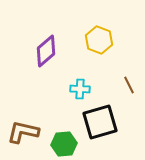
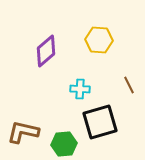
yellow hexagon: rotated 16 degrees counterclockwise
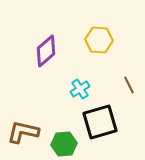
cyan cross: rotated 36 degrees counterclockwise
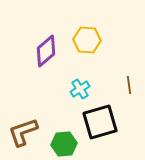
yellow hexagon: moved 12 px left
brown line: rotated 18 degrees clockwise
brown L-shape: rotated 32 degrees counterclockwise
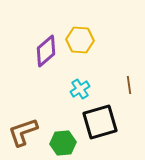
yellow hexagon: moved 7 px left
green hexagon: moved 1 px left, 1 px up
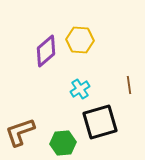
brown L-shape: moved 3 px left
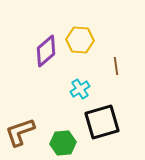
brown line: moved 13 px left, 19 px up
black square: moved 2 px right
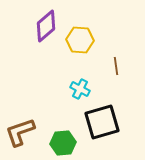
purple diamond: moved 25 px up
cyan cross: rotated 30 degrees counterclockwise
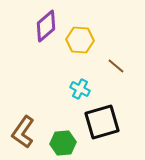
brown line: rotated 42 degrees counterclockwise
brown L-shape: moved 3 px right; rotated 36 degrees counterclockwise
